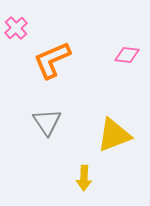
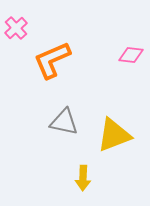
pink diamond: moved 4 px right
gray triangle: moved 17 px right; rotated 44 degrees counterclockwise
yellow arrow: moved 1 px left
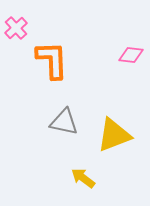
orange L-shape: rotated 111 degrees clockwise
yellow arrow: rotated 125 degrees clockwise
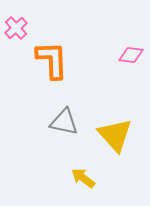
yellow triangle: moved 1 px right; rotated 51 degrees counterclockwise
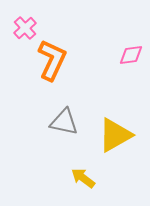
pink cross: moved 9 px right
pink diamond: rotated 15 degrees counterclockwise
orange L-shape: rotated 27 degrees clockwise
yellow triangle: rotated 42 degrees clockwise
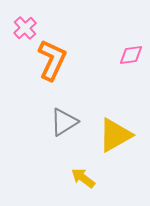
gray triangle: rotated 44 degrees counterclockwise
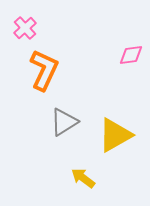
orange L-shape: moved 8 px left, 10 px down
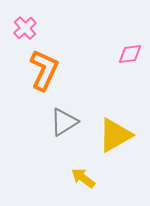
pink diamond: moved 1 px left, 1 px up
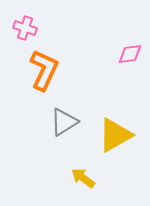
pink cross: rotated 30 degrees counterclockwise
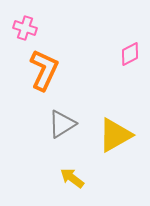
pink diamond: rotated 20 degrees counterclockwise
gray triangle: moved 2 px left, 2 px down
yellow arrow: moved 11 px left
